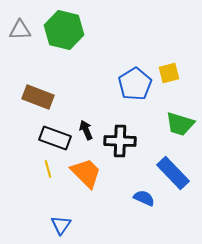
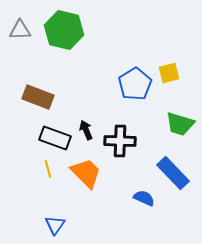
blue triangle: moved 6 px left
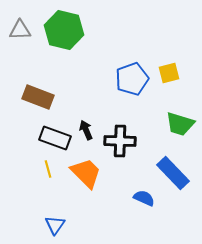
blue pentagon: moved 3 px left, 5 px up; rotated 12 degrees clockwise
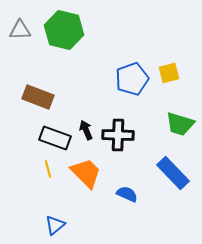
black cross: moved 2 px left, 6 px up
blue semicircle: moved 17 px left, 4 px up
blue triangle: rotated 15 degrees clockwise
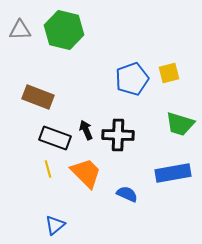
blue rectangle: rotated 56 degrees counterclockwise
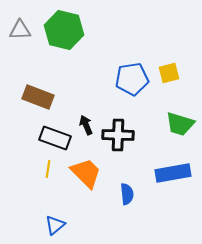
blue pentagon: rotated 12 degrees clockwise
black arrow: moved 5 px up
yellow line: rotated 24 degrees clockwise
blue semicircle: rotated 60 degrees clockwise
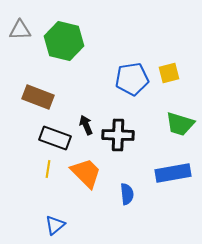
green hexagon: moved 11 px down
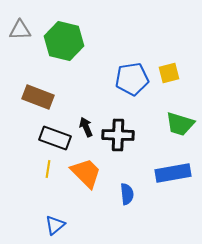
black arrow: moved 2 px down
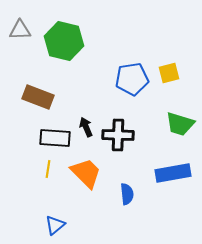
black rectangle: rotated 16 degrees counterclockwise
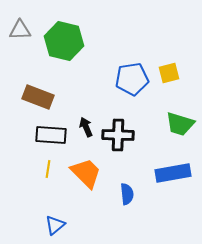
black rectangle: moved 4 px left, 3 px up
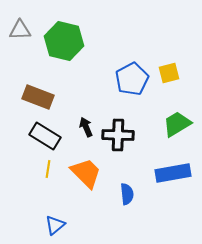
blue pentagon: rotated 20 degrees counterclockwise
green trapezoid: moved 3 px left; rotated 132 degrees clockwise
black rectangle: moved 6 px left, 1 px down; rotated 28 degrees clockwise
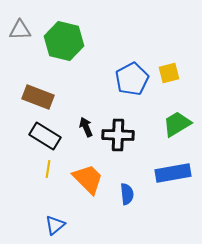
orange trapezoid: moved 2 px right, 6 px down
